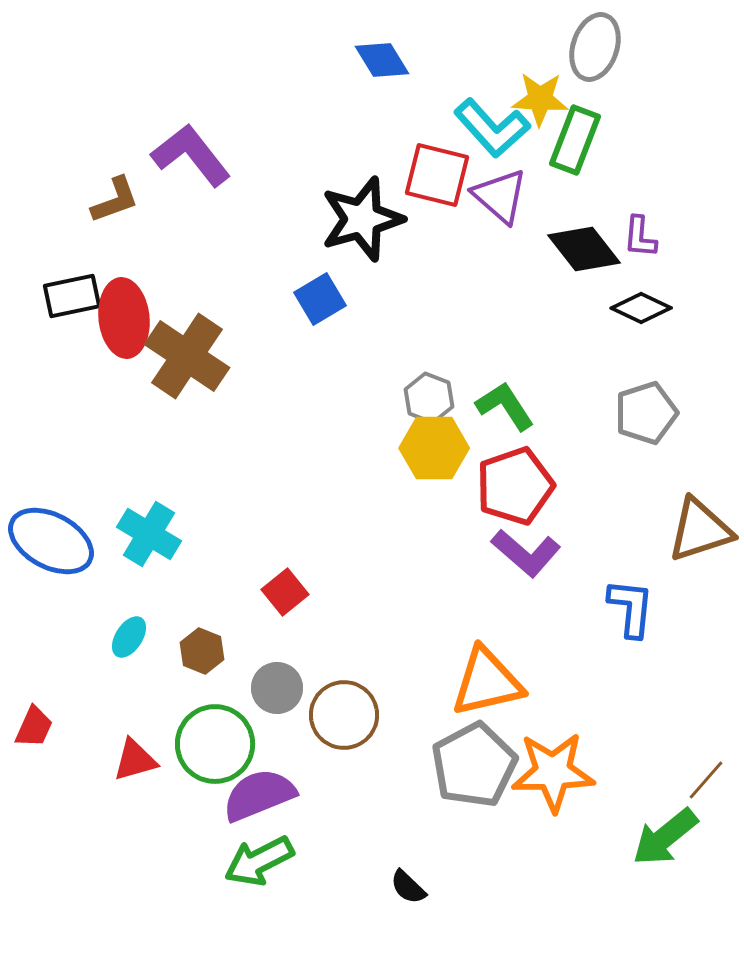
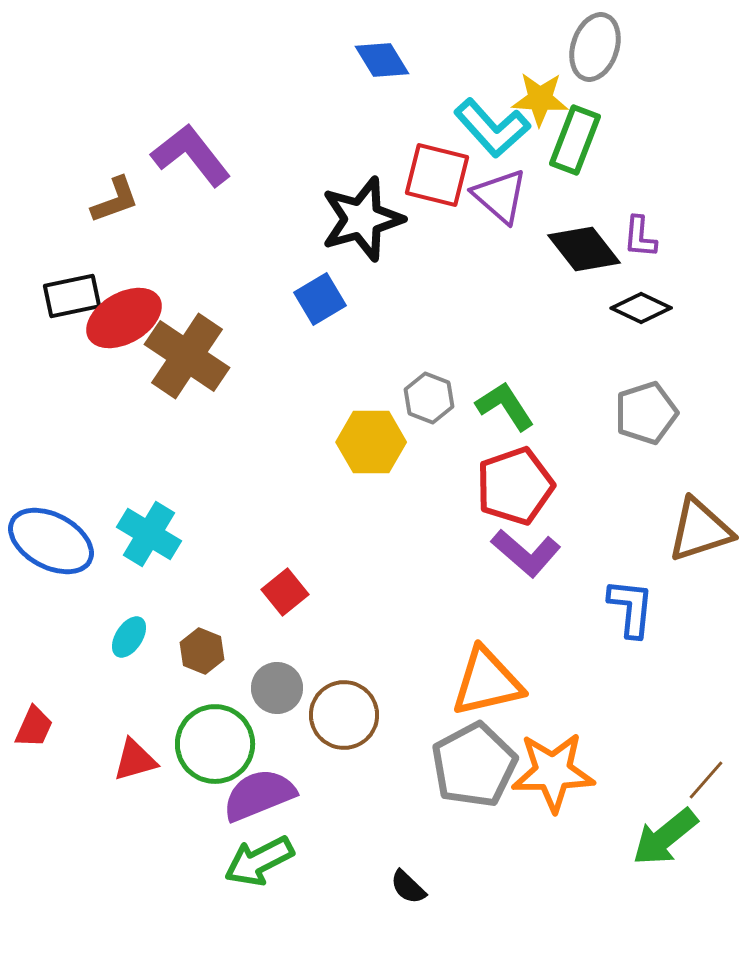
red ellipse at (124, 318): rotated 66 degrees clockwise
yellow hexagon at (434, 448): moved 63 px left, 6 px up
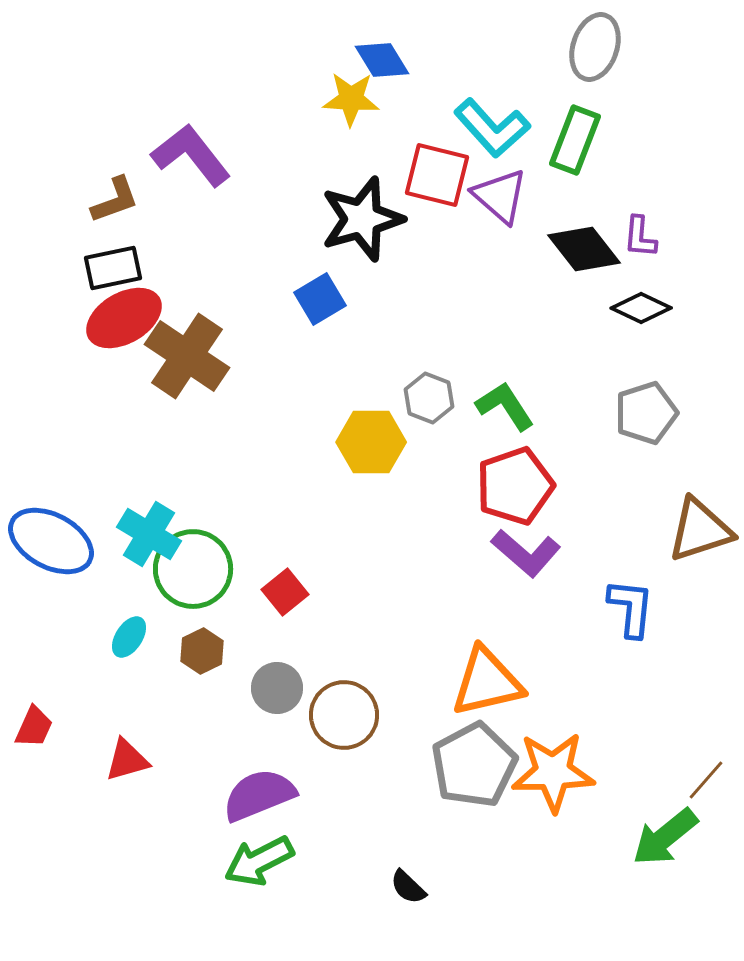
yellow star at (540, 99): moved 189 px left
black rectangle at (72, 296): moved 41 px right, 28 px up
brown hexagon at (202, 651): rotated 12 degrees clockwise
green circle at (215, 744): moved 22 px left, 175 px up
red triangle at (135, 760): moved 8 px left
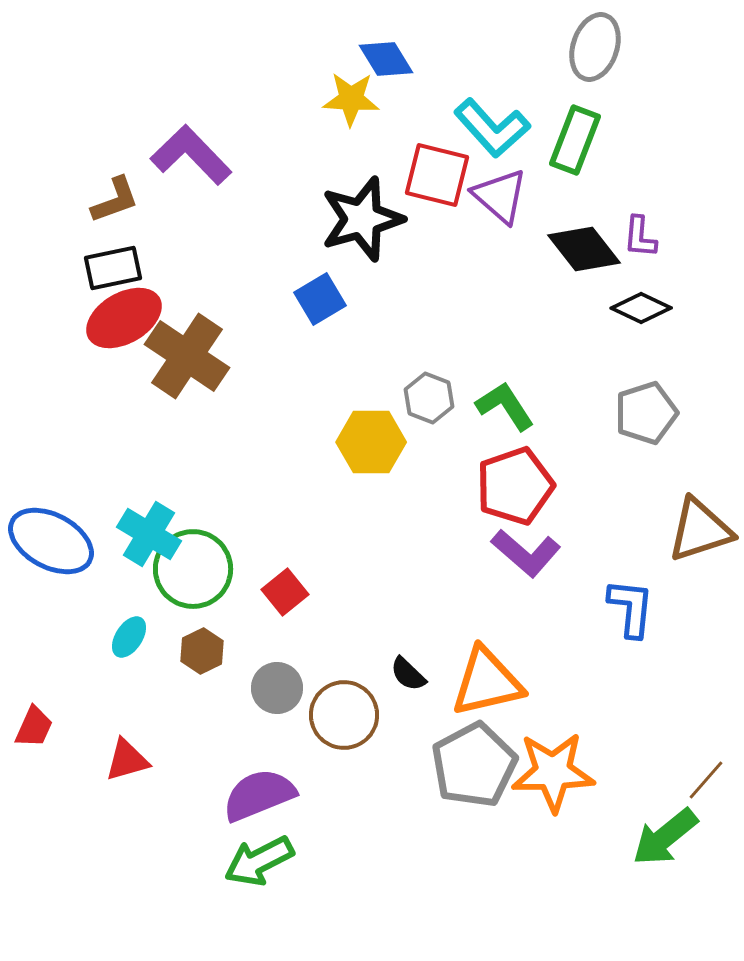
blue diamond at (382, 60): moved 4 px right, 1 px up
purple L-shape at (191, 155): rotated 6 degrees counterclockwise
black semicircle at (408, 887): moved 213 px up
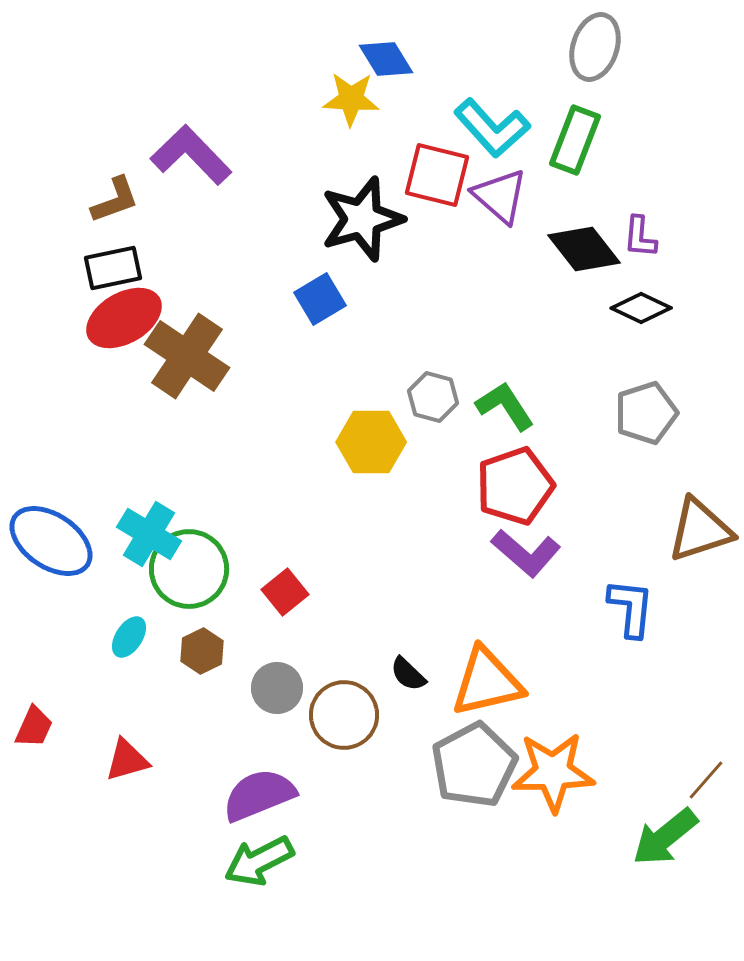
gray hexagon at (429, 398): moved 4 px right, 1 px up; rotated 6 degrees counterclockwise
blue ellipse at (51, 541): rotated 6 degrees clockwise
green circle at (193, 569): moved 4 px left
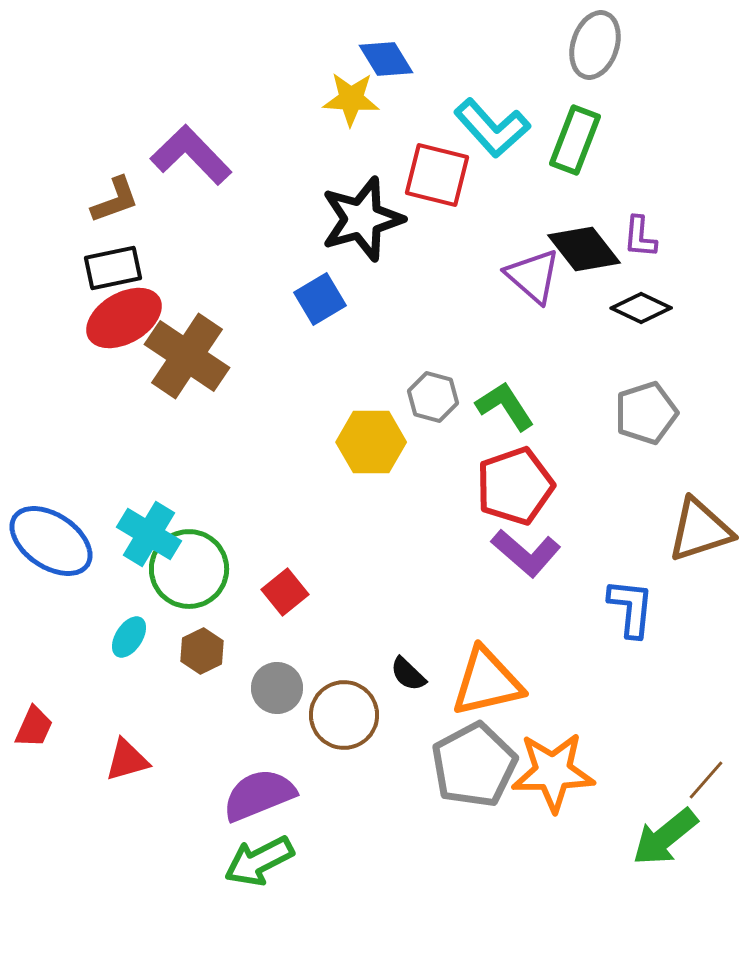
gray ellipse at (595, 47): moved 2 px up
purple triangle at (500, 196): moved 33 px right, 80 px down
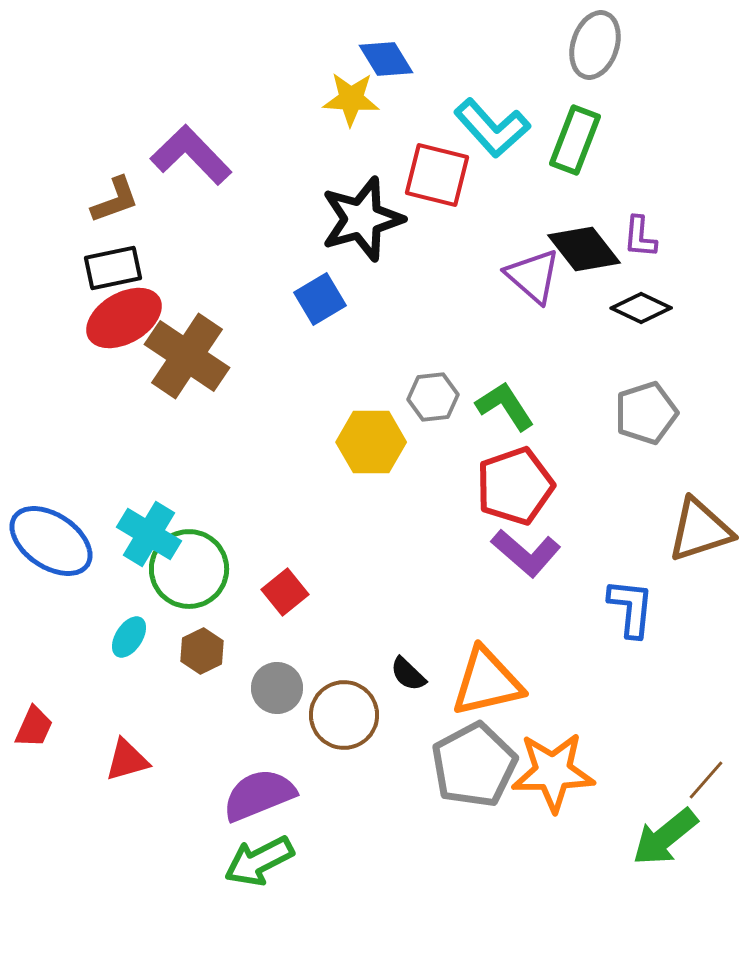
gray hexagon at (433, 397): rotated 21 degrees counterclockwise
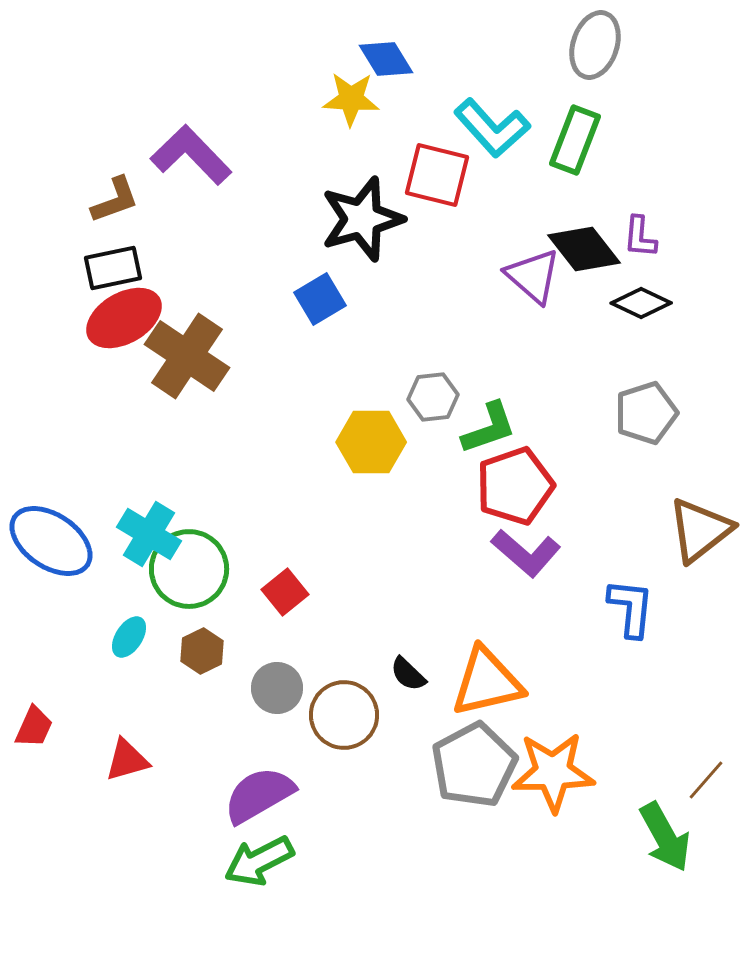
black diamond at (641, 308): moved 5 px up
green L-shape at (505, 406): moved 16 px left, 22 px down; rotated 104 degrees clockwise
brown triangle at (700, 530): rotated 20 degrees counterclockwise
purple semicircle at (259, 795): rotated 8 degrees counterclockwise
green arrow at (665, 837): rotated 80 degrees counterclockwise
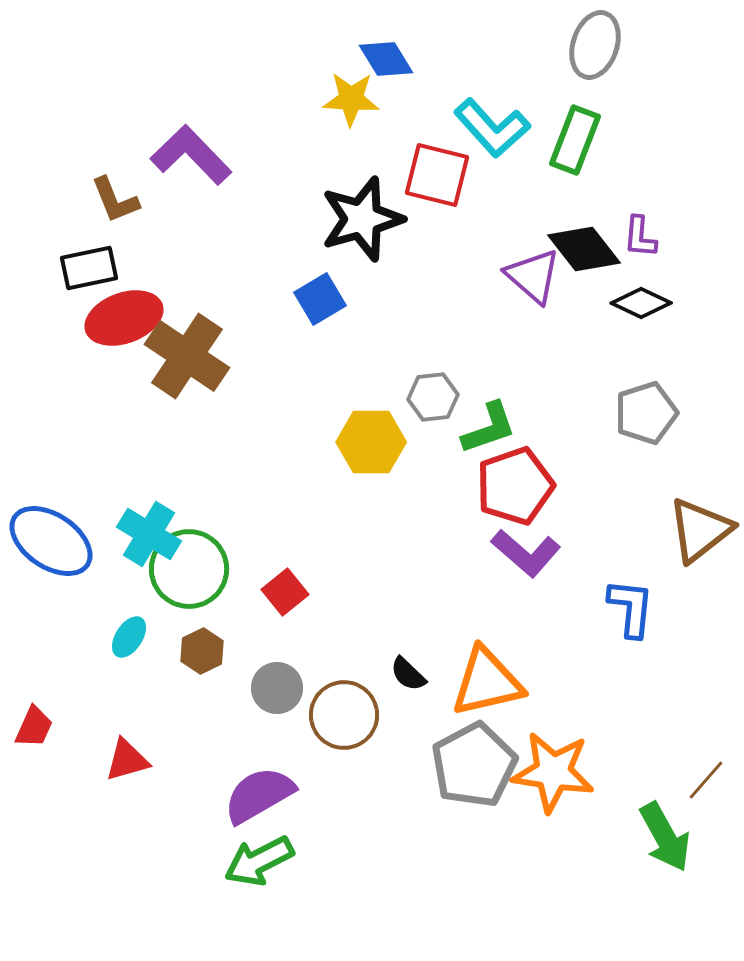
brown L-shape at (115, 200): rotated 88 degrees clockwise
black rectangle at (113, 268): moved 24 px left
red ellipse at (124, 318): rotated 10 degrees clockwise
orange star at (553, 772): rotated 10 degrees clockwise
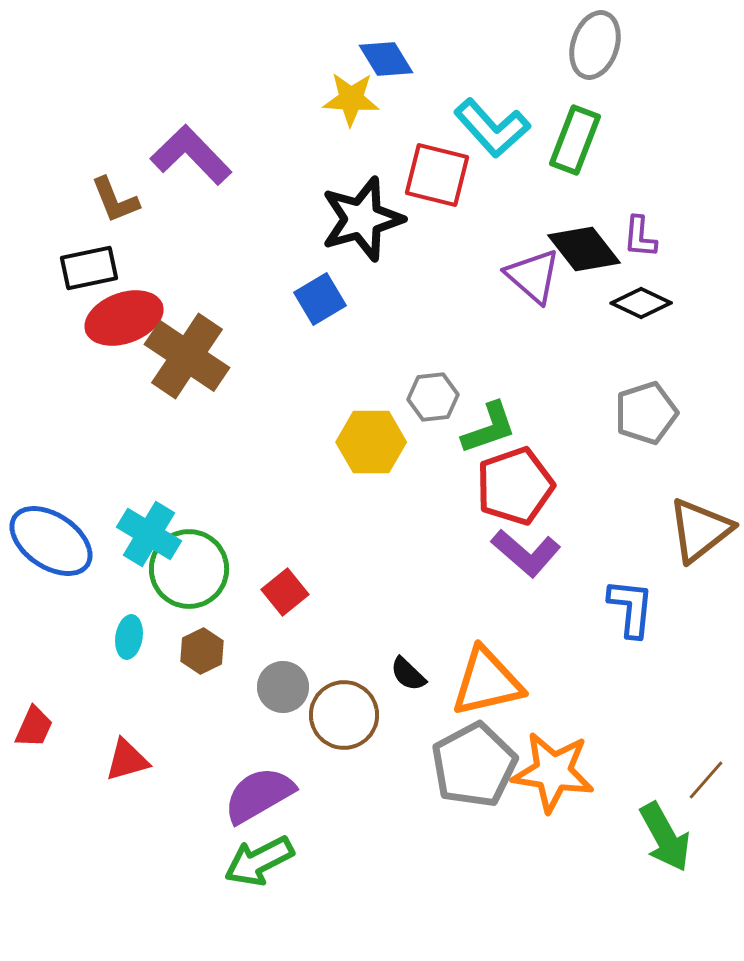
cyan ellipse at (129, 637): rotated 24 degrees counterclockwise
gray circle at (277, 688): moved 6 px right, 1 px up
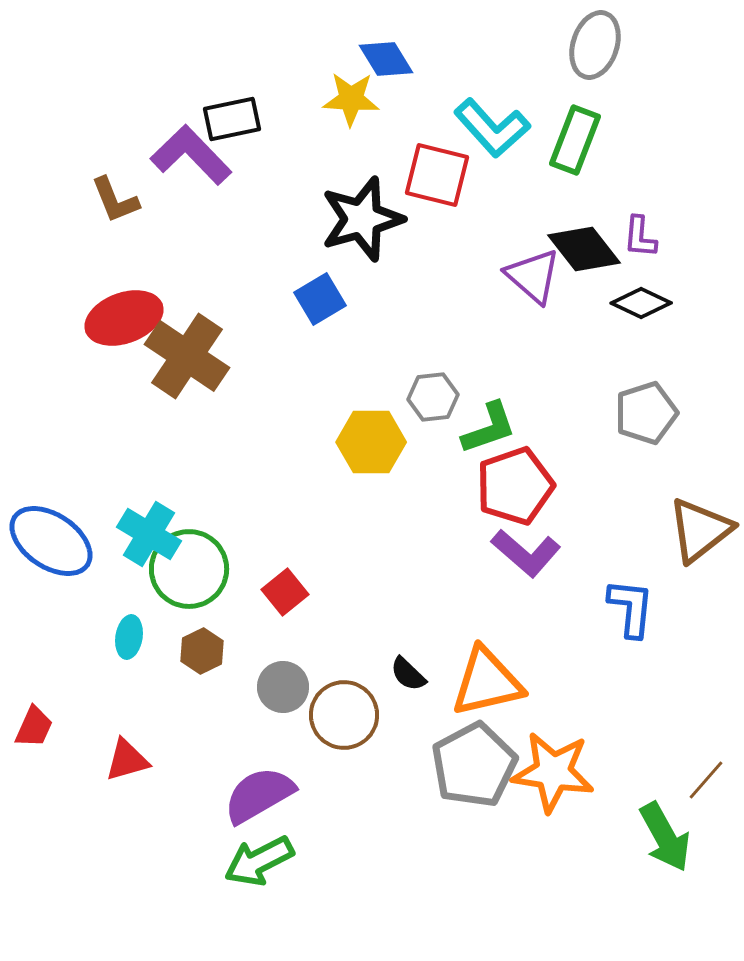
black rectangle at (89, 268): moved 143 px right, 149 px up
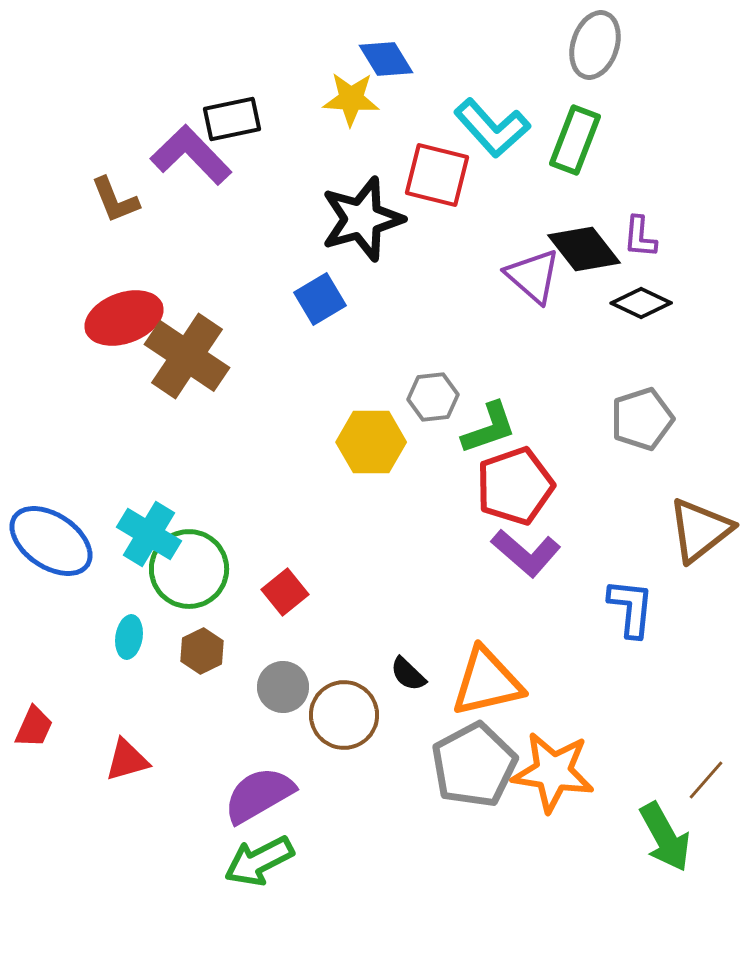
gray pentagon at (646, 413): moved 4 px left, 6 px down
